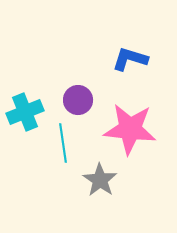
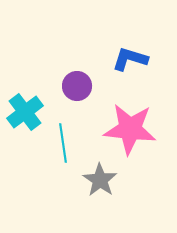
purple circle: moved 1 px left, 14 px up
cyan cross: rotated 15 degrees counterclockwise
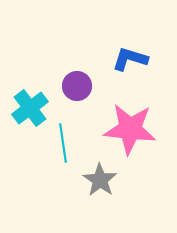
cyan cross: moved 5 px right, 4 px up
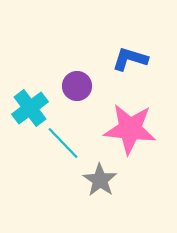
cyan line: rotated 36 degrees counterclockwise
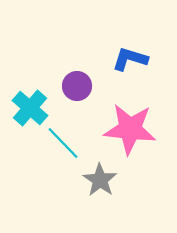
cyan cross: rotated 12 degrees counterclockwise
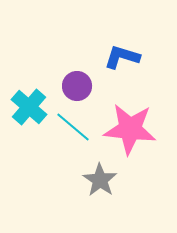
blue L-shape: moved 8 px left, 2 px up
cyan cross: moved 1 px left, 1 px up
cyan line: moved 10 px right, 16 px up; rotated 6 degrees counterclockwise
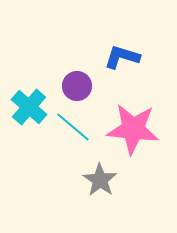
pink star: moved 3 px right
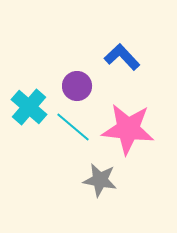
blue L-shape: rotated 30 degrees clockwise
pink star: moved 5 px left
gray star: rotated 24 degrees counterclockwise
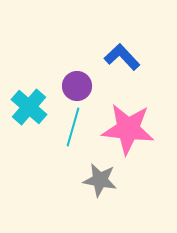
cyan line: rotated 66 degrees clockwise
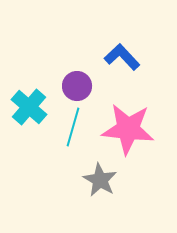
gray star: rotated 20 degrees clockwise
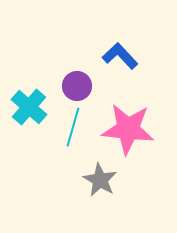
blue L-shape: moved 2 px left, 1 px up
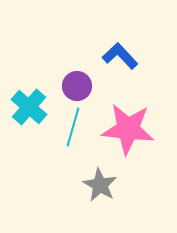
gray star: moved 5 px down
